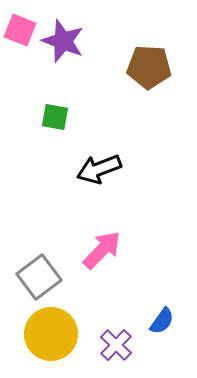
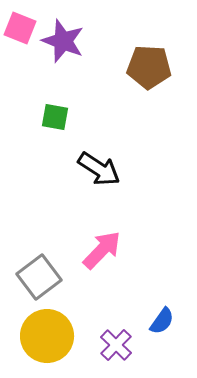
pink square: moved 2 px up
black arrow: rotated 126 degrees counterclockwise
yellow circle: moved 4 px left, 2 px down
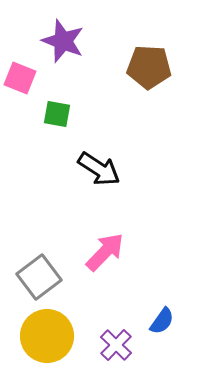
pink square: moved 50 px down
green square: moved 2 px right, 3 px up
pink arrow: moved 3 px right, 2 px down
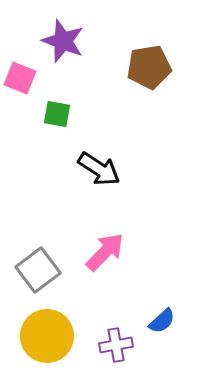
brown pentagon: rotated 12 degrees counterclockwise
gray square: moved 1 px left, 7 px up
blue semicircle: rotated 12 degrees clockwise
purple cross: rotated 36 degrees clockwise
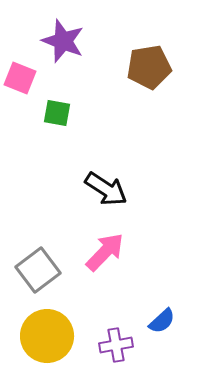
green square: moved 1 px up
black arrow: moved 7 px right, 20 px down
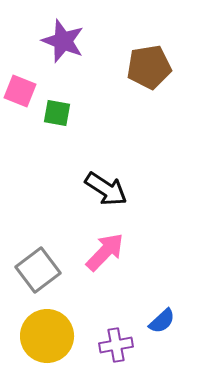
pink square: moved 13 px down
